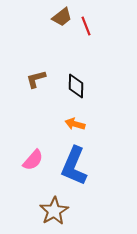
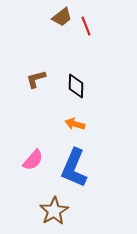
blue L-shape: moved 2 px down
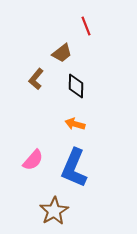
brown trapezoid: moved 36 px down
brown L-shape: rotated 35 degrees counterclockwise
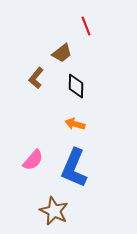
brown L-shape: moved 1 px up
brown star: rotated 16 degrees counterclockwise
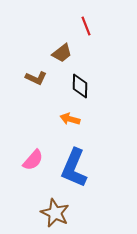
brown L-shape: rotated 105 degrees counterclockwise
black diamond: moved 4 px right
orange arrow: moved 5 px left, 5 px up
brown star: moved 1 px right, 2 px down
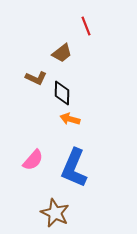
black diamond: moved 18 px left, 7 px down
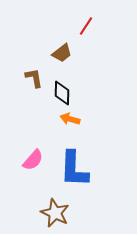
red line: rotated 54 degrees clockwise
brown L-shape: moved 2 px left; rotated 125 degrees counterclockwise
blue L-shape: moved 1 px down; rotated 21 degrees counterclockwise
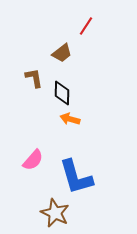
blue L-shape: moved 2 px right, 8 px down; rotated 18 degrees counterclockwise
